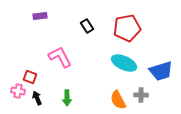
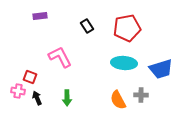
cyan ellipse: rotated 20 degrees counterclockwise
blue trapezoid: moved 2 px up
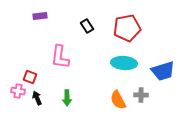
pink L-shape: rotated 145 degrees counterclockwise
blue trapezoid: moved 2 px right, 2 px down
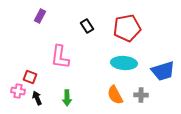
purple rectangle: rotated 56 degrees counterclockwise
orange semicircle: moved 3 px left, 5 px up
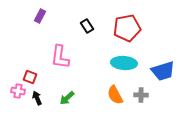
green arrow: rotated 49 degrees clockwise
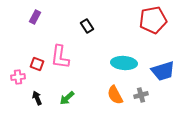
purple rectangle: moved 5 px left, 1 px down
red pentagon: moved 26 px right, 8 px up
red square: moved 7 px right, 13 px up
pink cross: moved 14 px up; rotated 16 degrees counterclockwise
gray cross: rotated 16 degrees counterclockwise
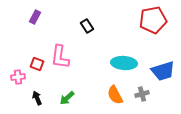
gray cross: moved 1 px right, 1 px up
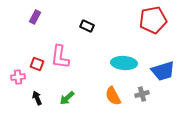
black rectangle: rotated 32 degrees counterclockwise
orange semicircle: moved 2 px left, 1 px down
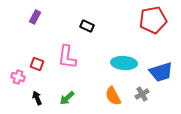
pink L-shape: moved 7 px right
blue trapezoid: moved 2 px left, 1 px down
pink cross: rotated 24 degrees clockwise
gray cross: rotated 16 degrees counterclockwise
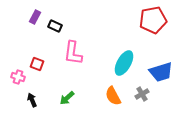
black rectangle: moved 32 px left
pink L-shape: moved 6 px right, 4 px up
cyan ellipse: rotated 65 degrees counterclockwise
black arrow: moved 5 px left, 2 px down
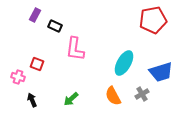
purple rectangle: moved 2 px up
pink L-shape: moved 2 px right, 4 px up
green arrow: moved 4 px right, 1 px down
